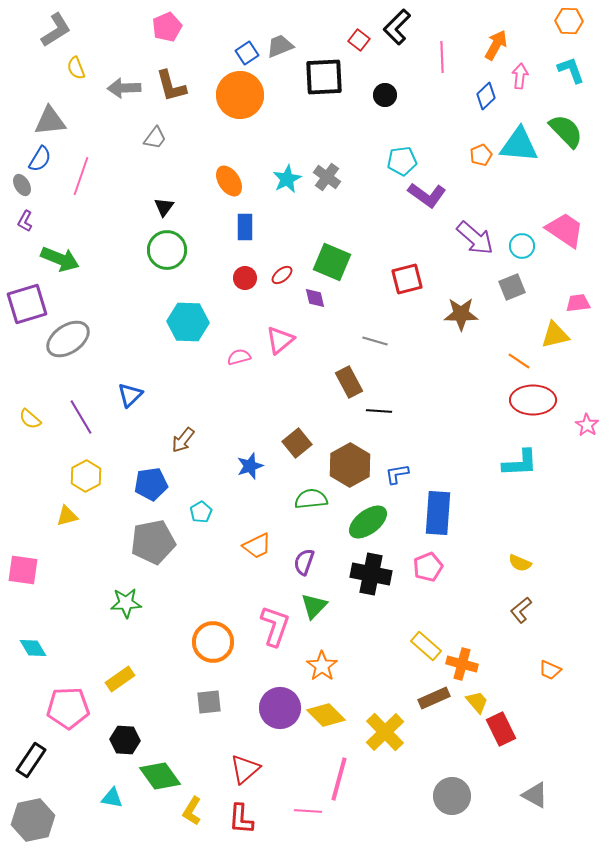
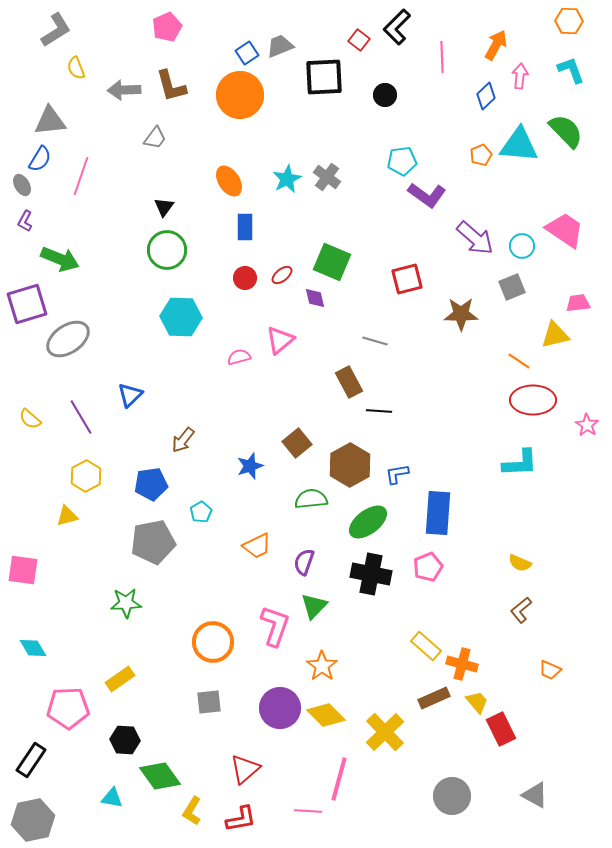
gray arrow at (124, 88): moved 2 px down
cyan hexagon at (188, 322): moved 7 px left, 5 px up
red L-shape at (241, 819): rotated 104 degrees counterclockwise
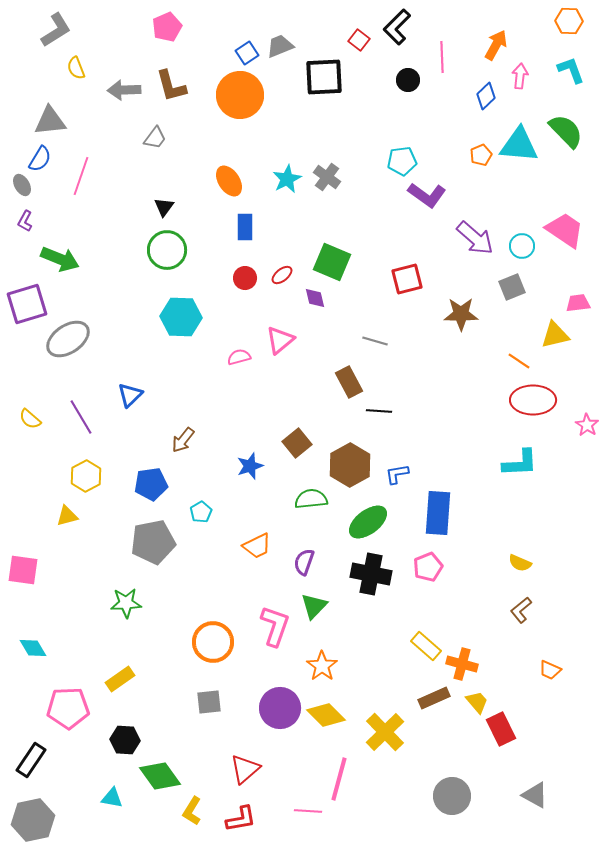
black circle at (385, 95): moved 23 px right, 15 px up
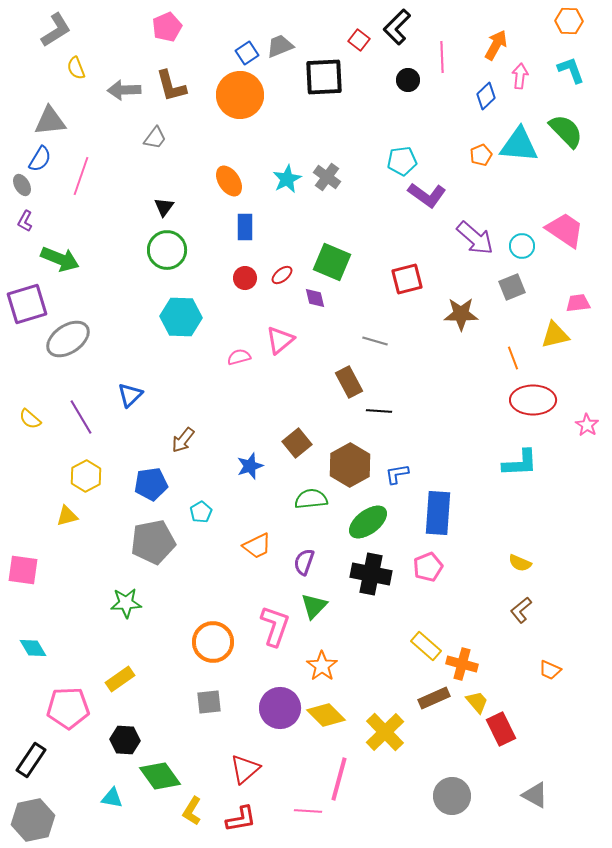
orange line at (519, 361): moved 6 px left, 3 px up; rotated 35 degrees clockwise
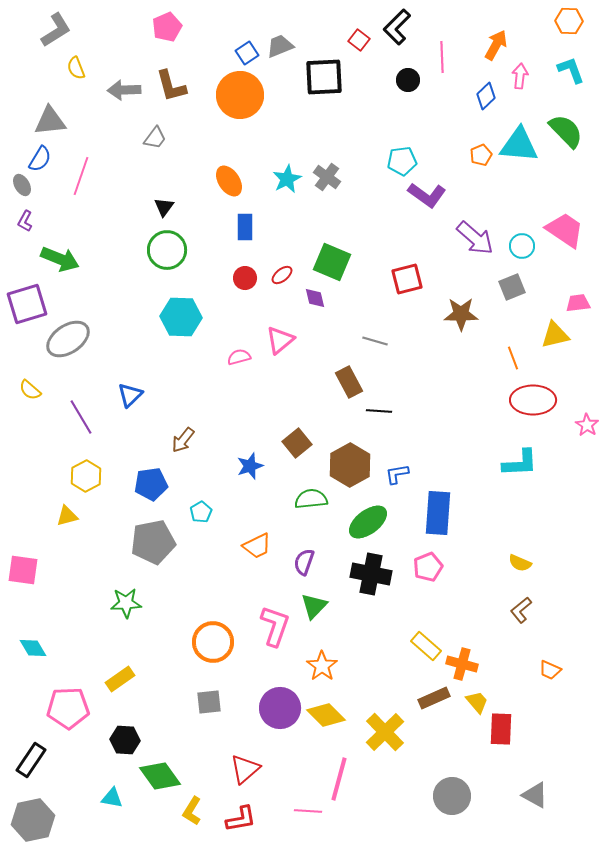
yellow semicircle at (30, 419): moved 29 px up
red rectangle at (501, 729): rotated 28 degrees clockwise
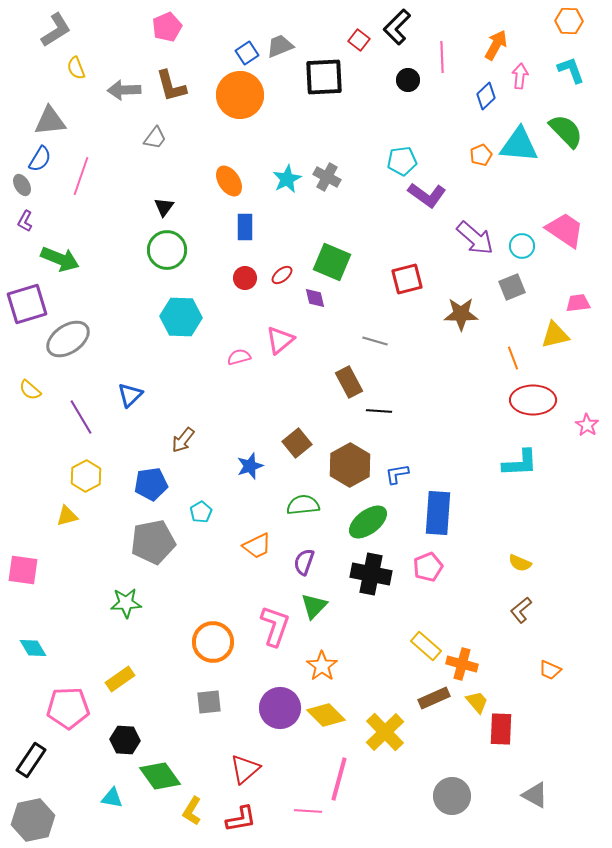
gray cross at (327, 177): rotated 8 degrees counterclockwise
green semicircle at (311, 499): moved 8 px left, 6 px down
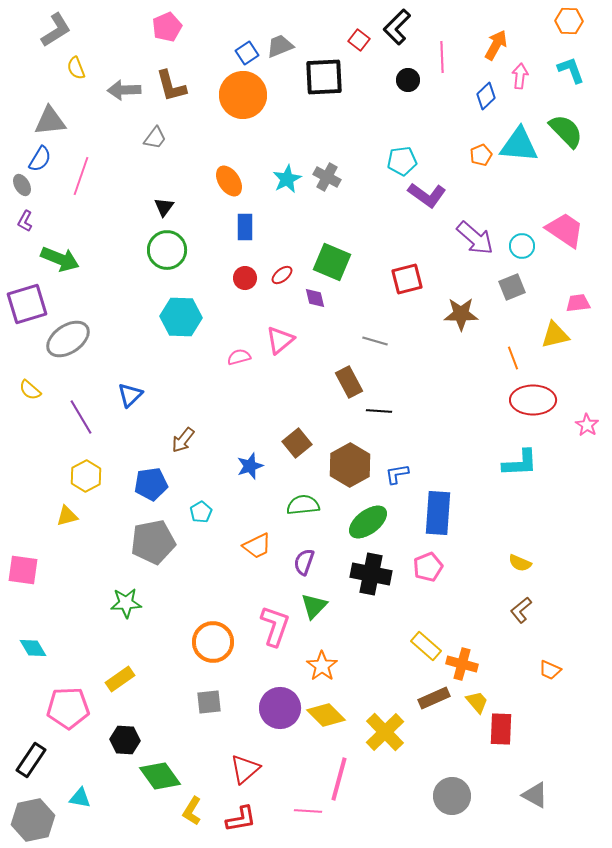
orange circle at (240, 95): moved 3 px right
cyan triangle at (112, 798): moved 32 px left
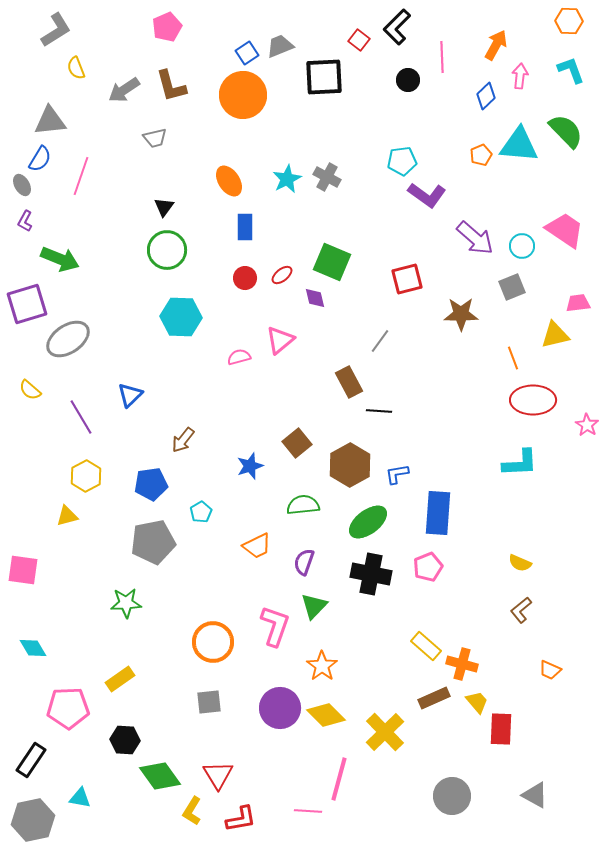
gray arrow at (124, 90): rotated 32 degrees counterclockwise
gray trapezoid at (155, 138): rotated 40 degrees clockwise
gray line at (375, 341): moved 5 px right; rotated 70 degrees counterclockwise
red triangle at (245, 769): moved 27 px left, 6 px down; rotated 20 degrees counterclockwise
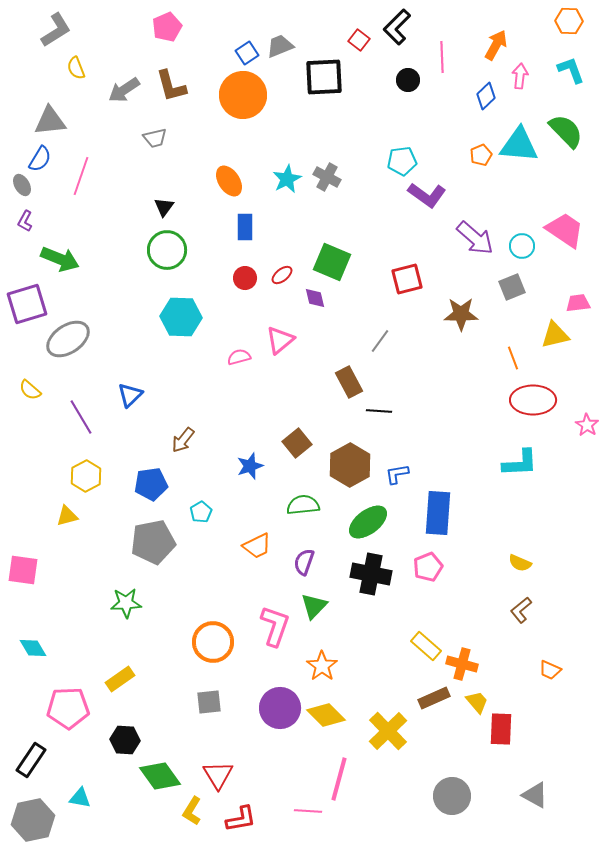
yellow cross at (385, 732): moved 3 px right, 1 px up
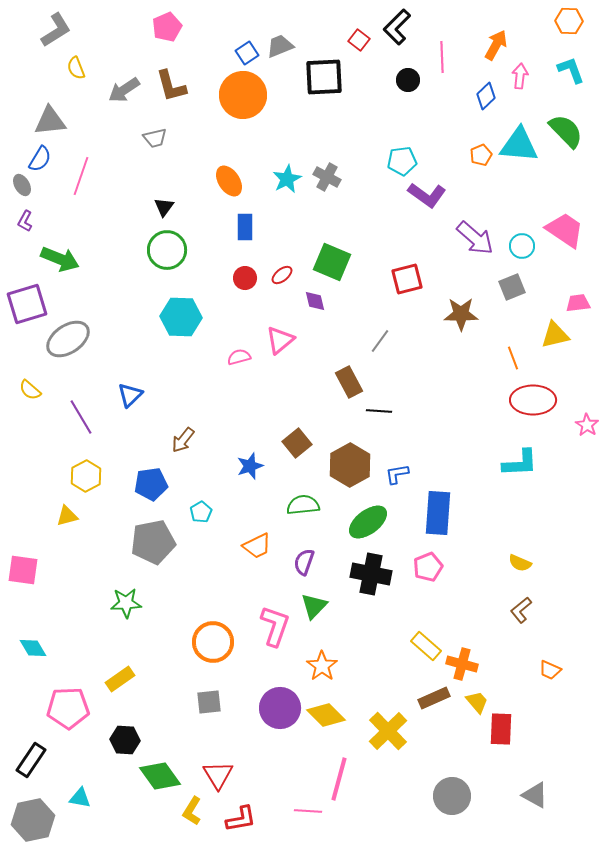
purple diamond at (315, 298): moved 3 px down
